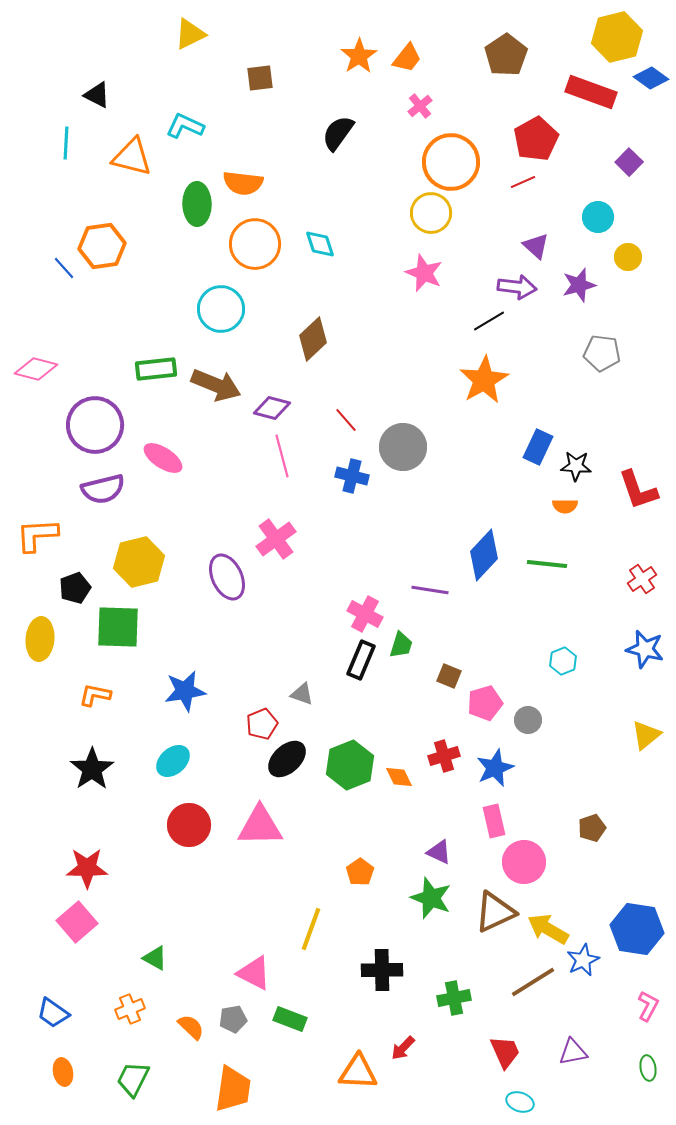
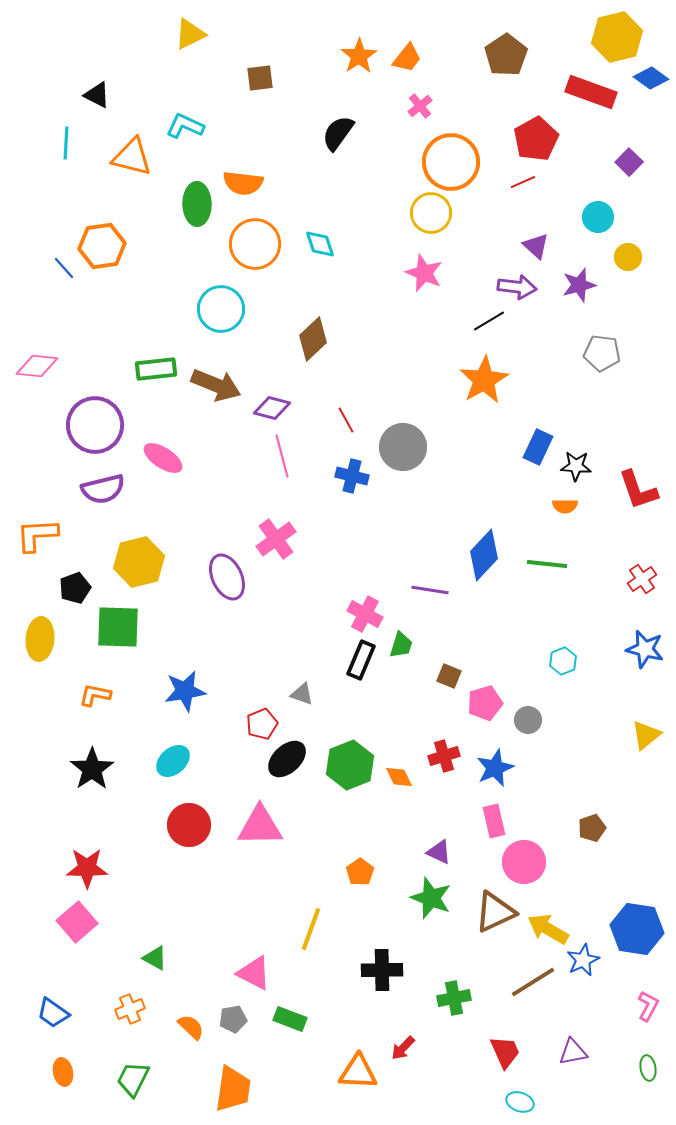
pink diamond at (36, 369): moved 1 px right, 3 px up; rotated 9 degrees counterclockwise
red line at (346, 420): rotated 12 degrees clockwise
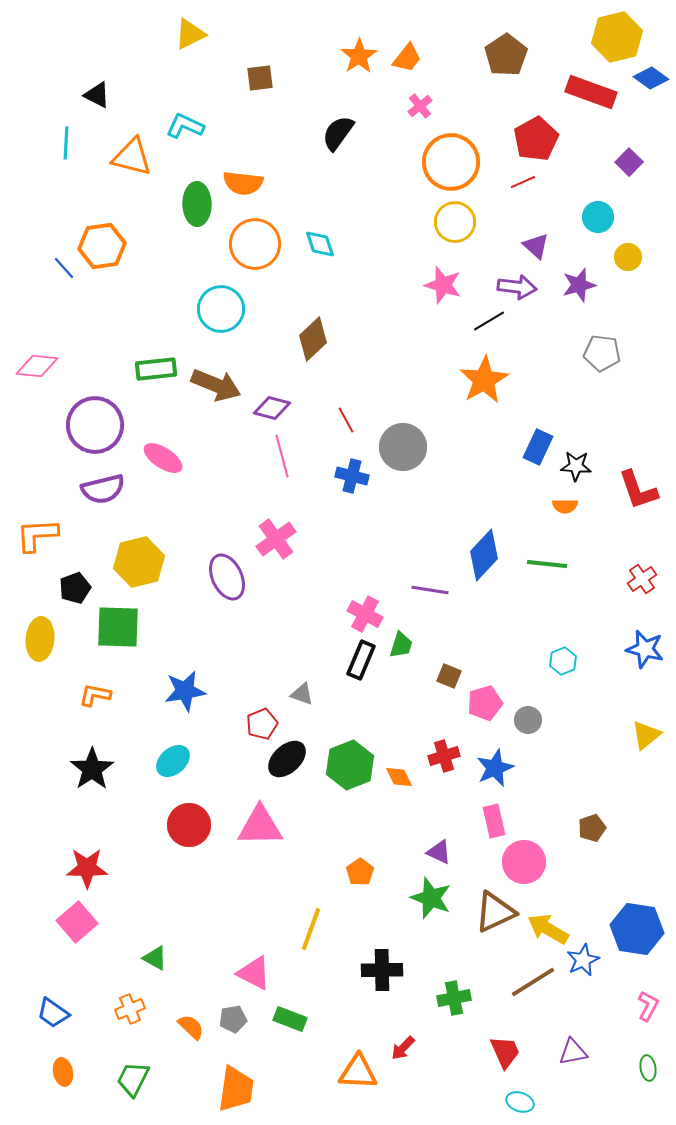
yellow circle at (431, 213): moved 24 px right, 9 px down
pink star at (424, 273): moved 19 px right, 12 px down; rotated 6 degrees counterclockwise
orange trapezoid at (233, 1089): moved 3 px right
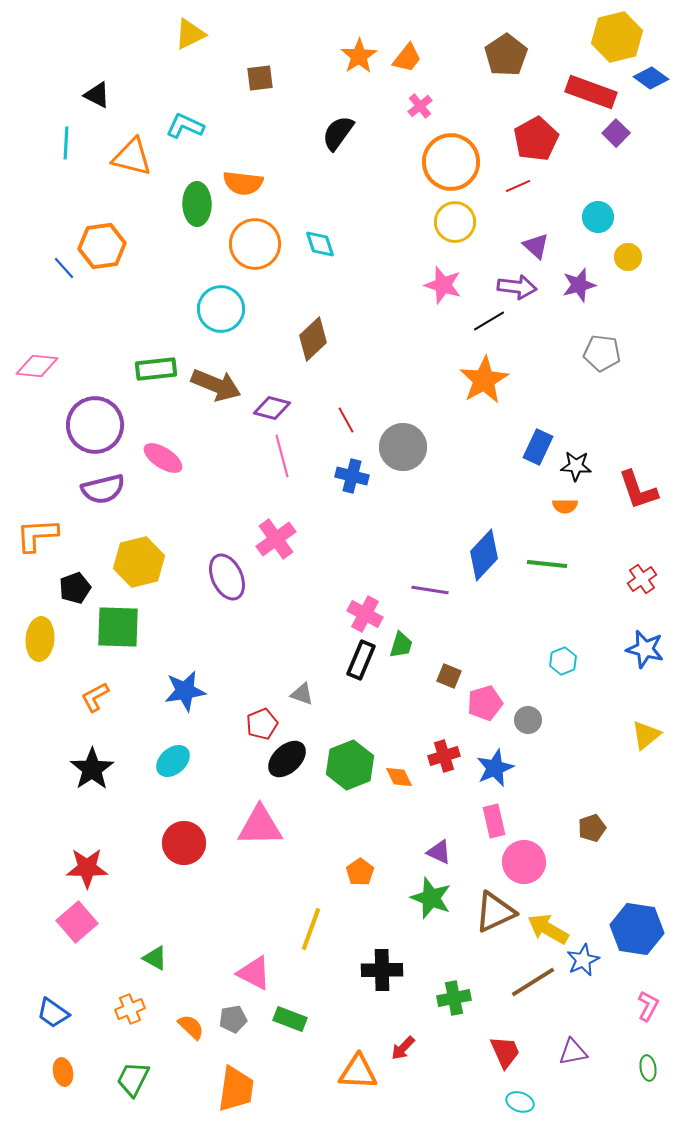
purple square at (629, 162): moved 13 px left, 29 px up
red line at (523, 182): moved 5 px left, 4 px down
orange L-shape at (95, 695): moved 2 px down; rotated 40 degrees counterclockwise
red circle at (189, 825): moved 5 px left, 18 px down
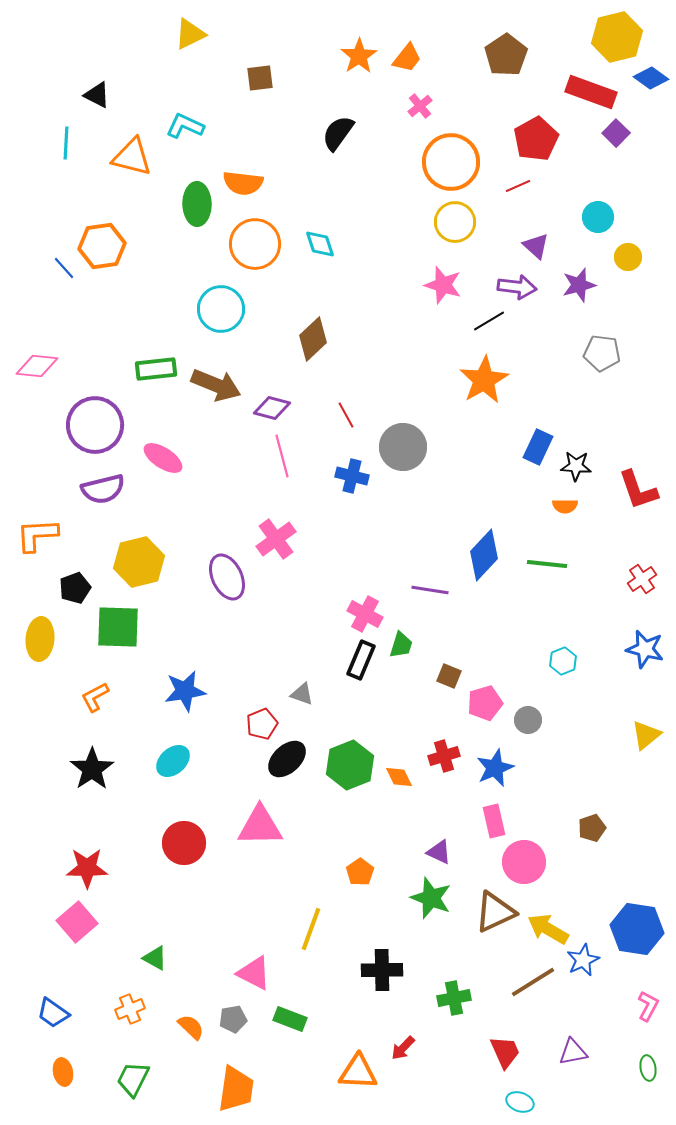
red line at (346, 420): moved 5 px up
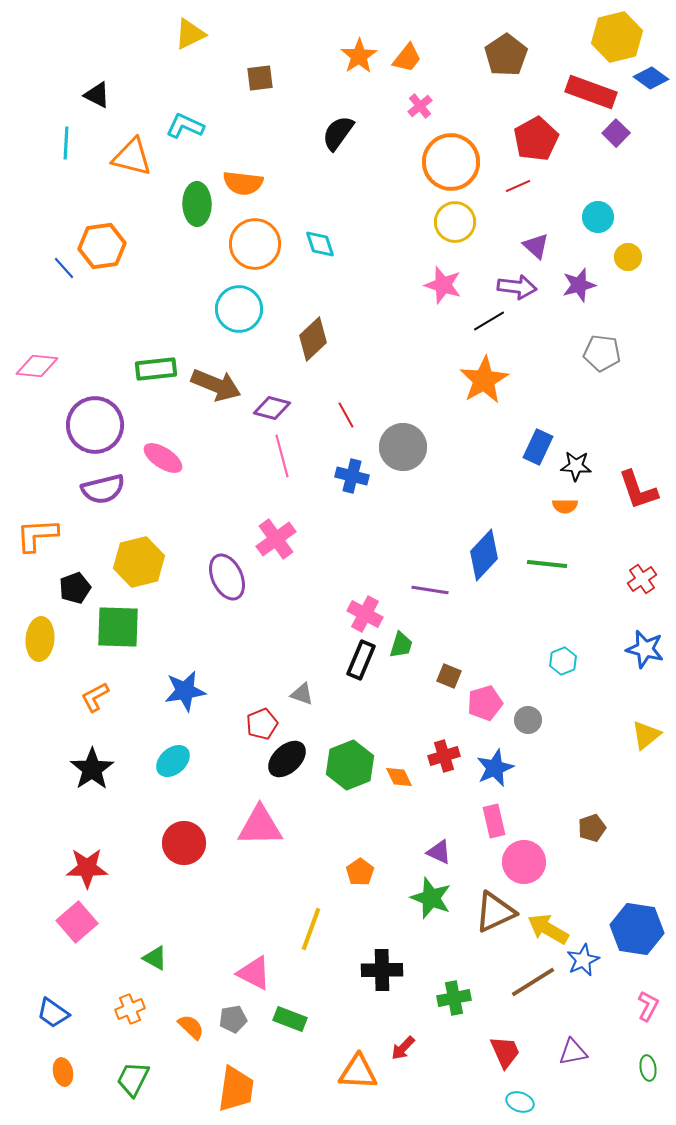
cyan circle at (221, 309): moved 18 px right
